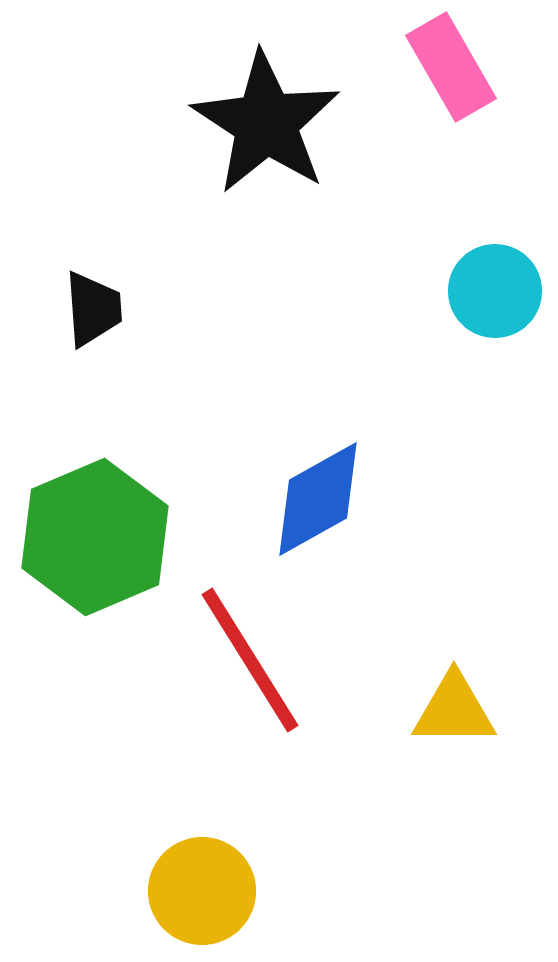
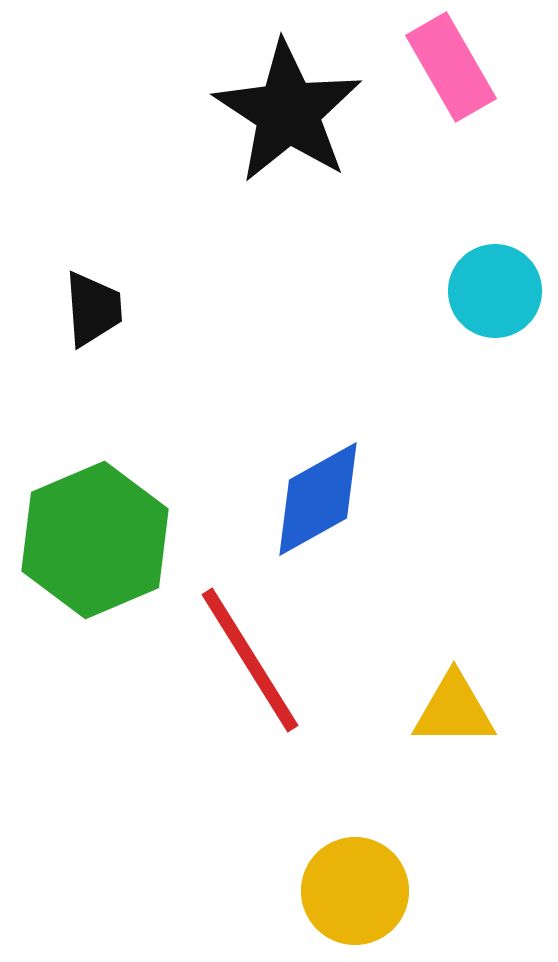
black star: moved 22 px right, 11 px up
green hexagon: moved 3 px down
yellow circle: moved 153 px right
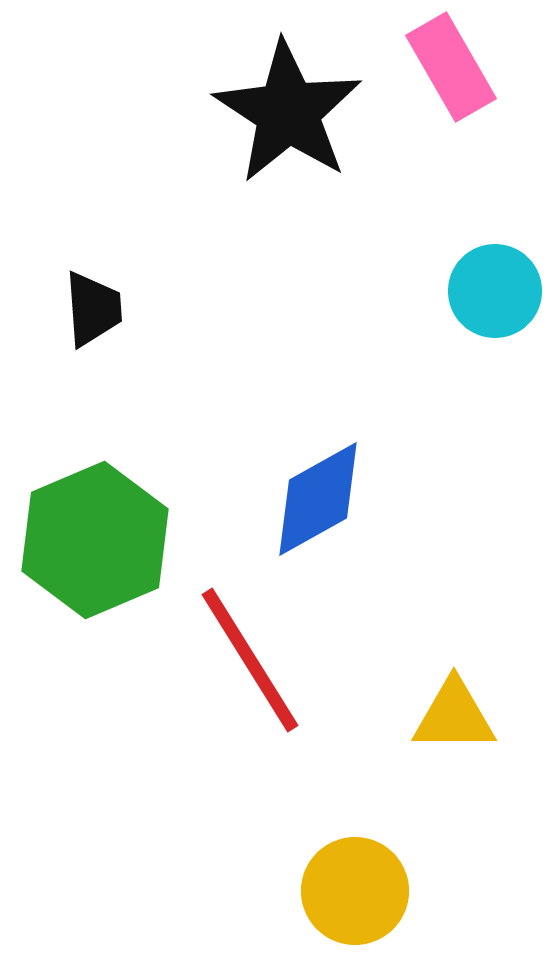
yellow triangle: moved 6 px down
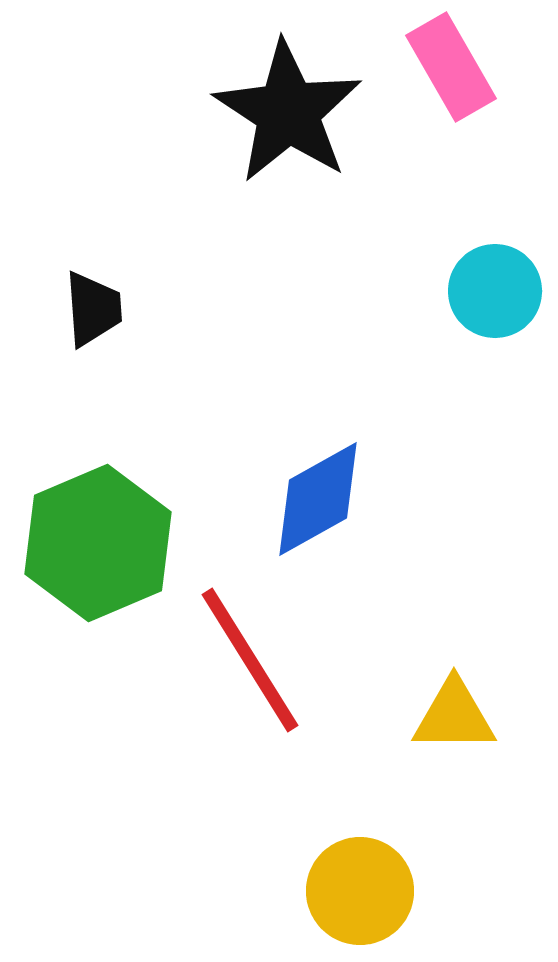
green hexagon: moved 3 px right, 3 px down
yellow circle: moved 5 px right
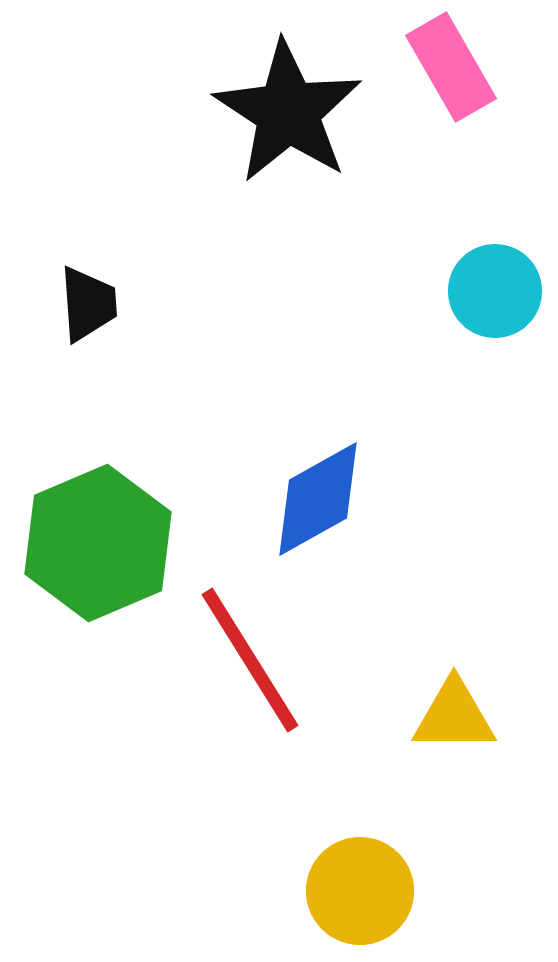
black trapezoid: moved 5 px left, 5 px up
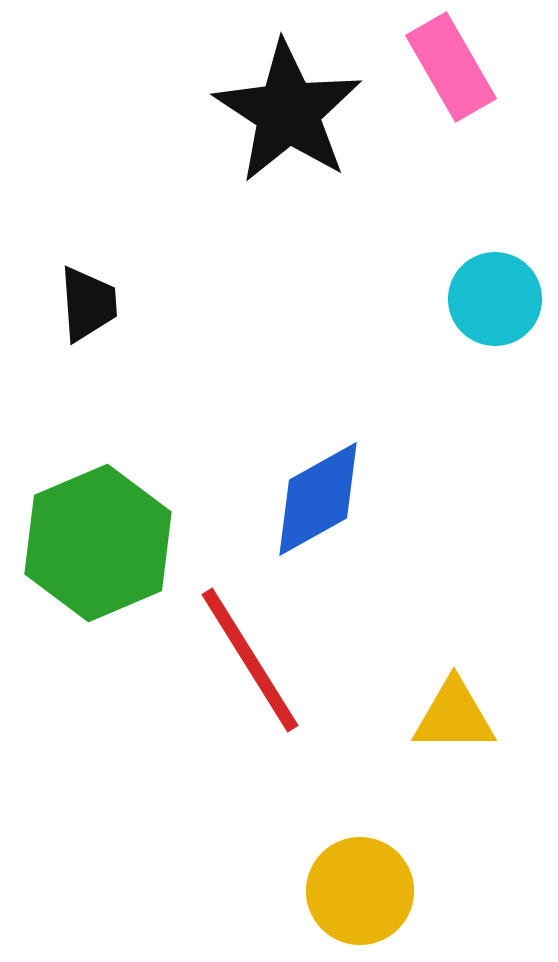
cyan circle: moved 8 px down
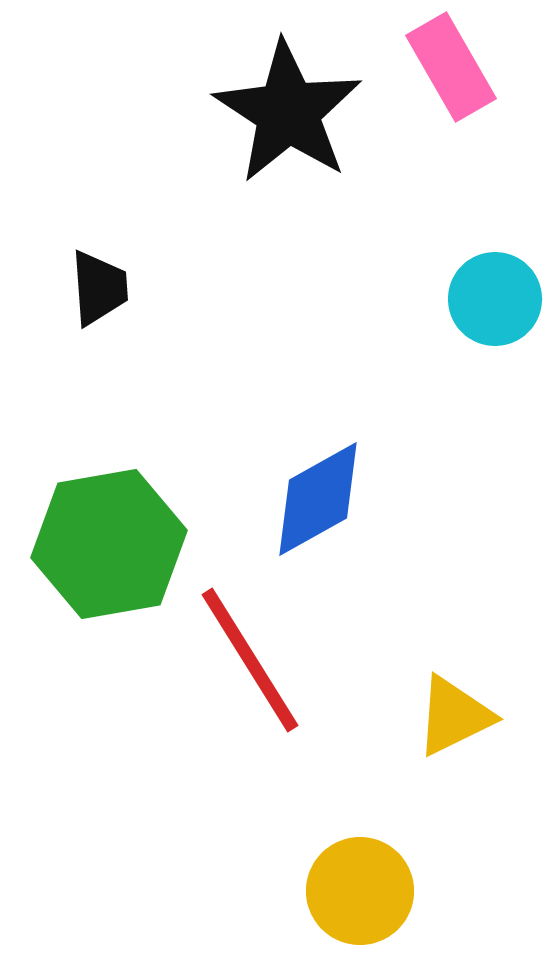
black trapezoid: moved 11 px right, 16 px up
green hexagon: moved 11 px right, 1 px down; rotated 13 degrees clockwise
yellow triangle: rotated 26 degrees counterclockwise
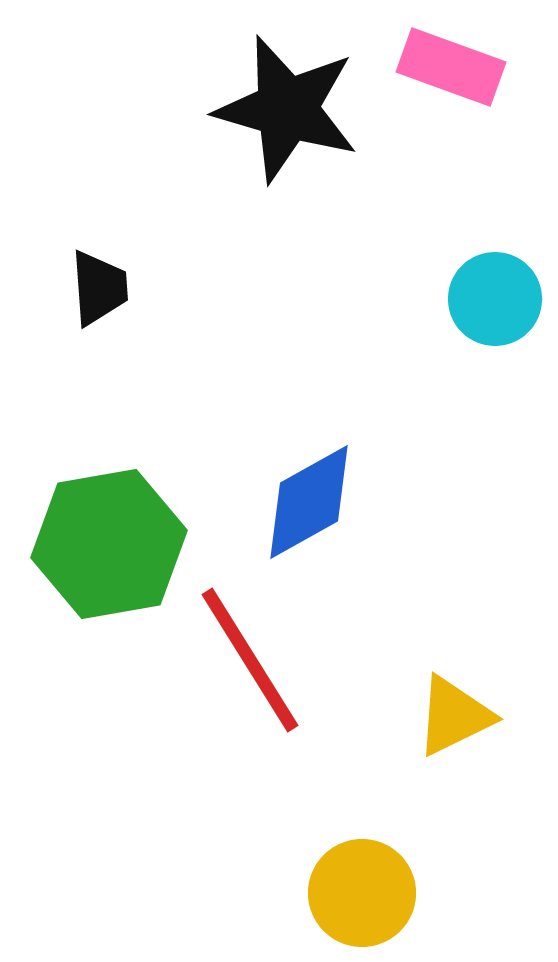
pink rectangle: rotated 40 degrees counterclockwise
black star: moved 1 px left, 3 px up; rotated 17 degrees counterclockwise
blue diamond: moved 9 px left, 3 px down
yellow circle: moved 2 px right, 2 px down
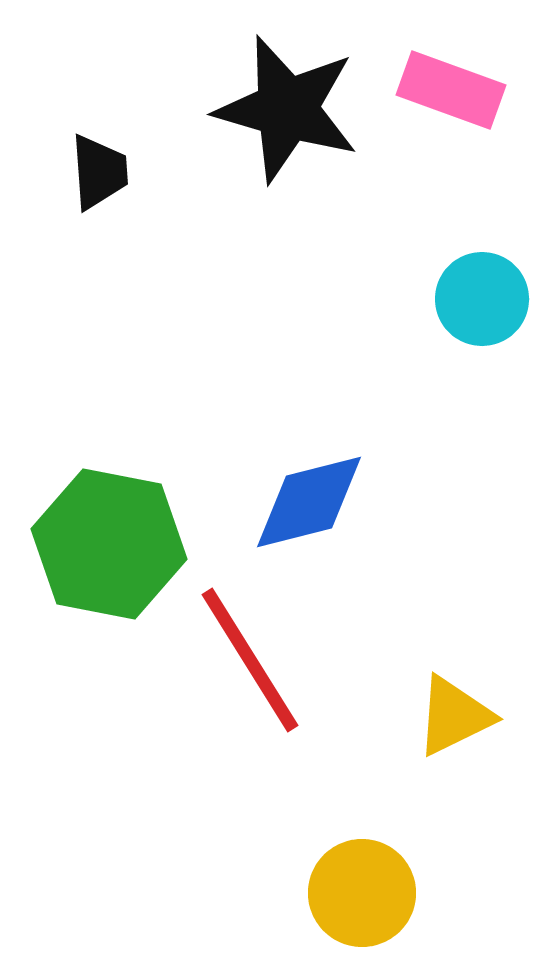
pink rectangle: moved 23 px down
black trapezoid: moved 116 px up
cyan circle: moved 13 px left
blue diamond: rotated 15 degrees clockwise
green hexagon: rotated 21 degrees clockwise
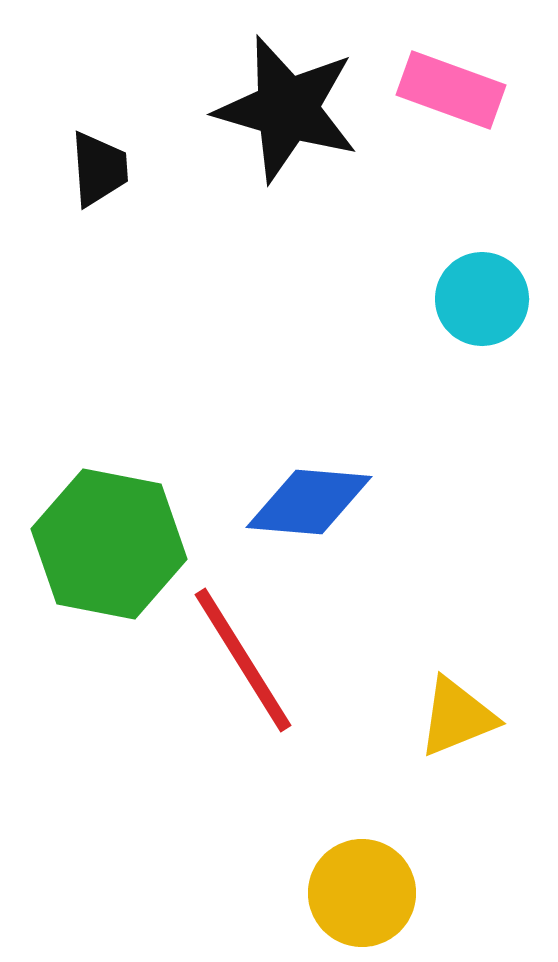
black trapezoid: moved 3 px up
blue diamond: rotated 19 degrees clockwise
red line: moved 7 px left
yellow triangle: moved 3 px right, 1 px down; rotated 4 degrees clockwise
